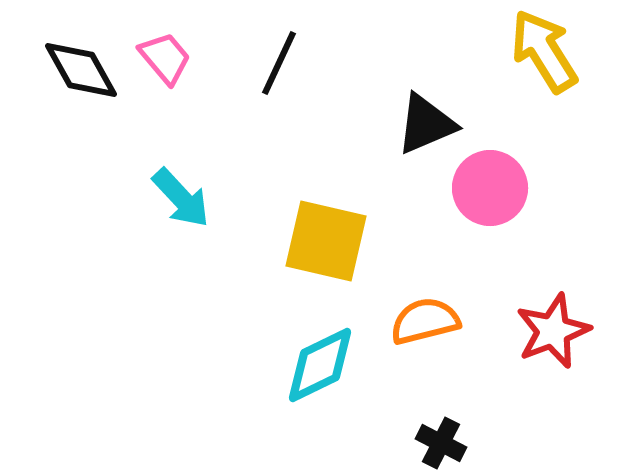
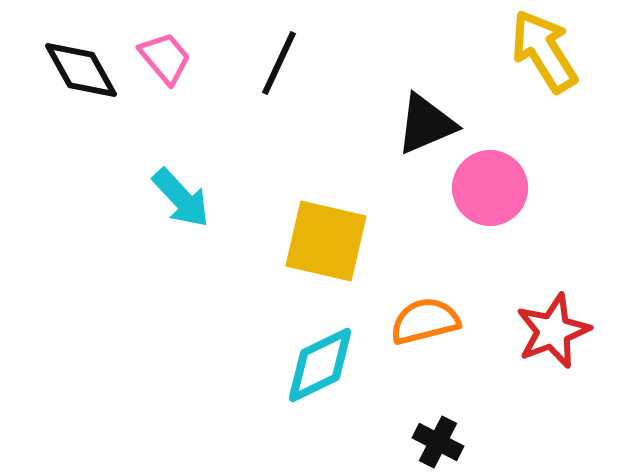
black cross: moved 3 px left, 1 px up
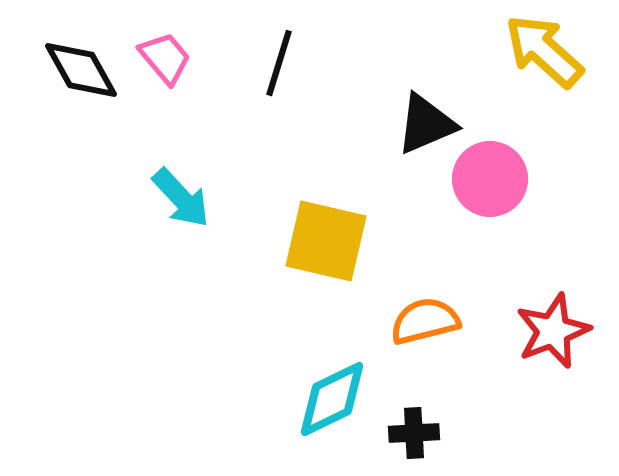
yellow arrow: rotated 16 degrees counterclockwise
black line: rotated 8 degrees counterclockwise
pink circle: moved 9 px up
cyan diamond: moved 12 px right, 34 px down
black cross: moved 24 px left, 9 px up; rotated 30 degrees counterclockwise
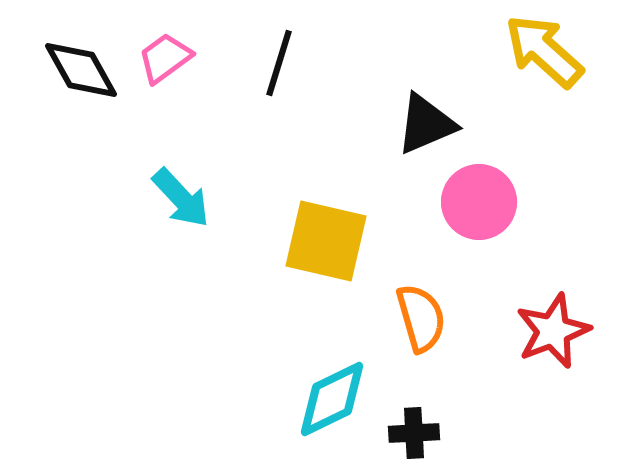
pink trapezoid: rotated 86 degrees counterclockwise
pink circle: moved 11 px left, 23 px down
orange semicircle: moved 4 px left, 3 px up; rotated 88 degrees clockwise
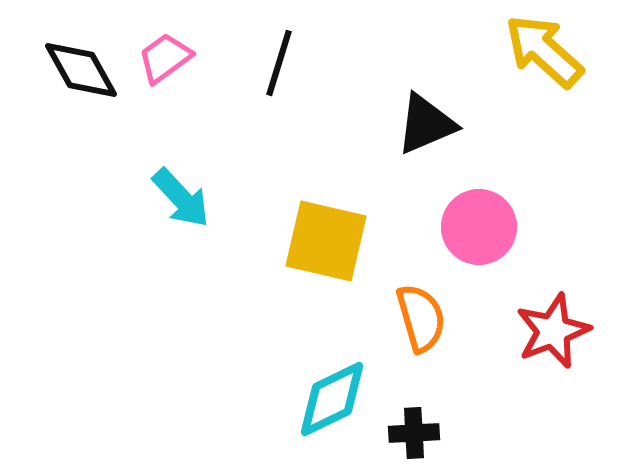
pink circle: moved 25 px down
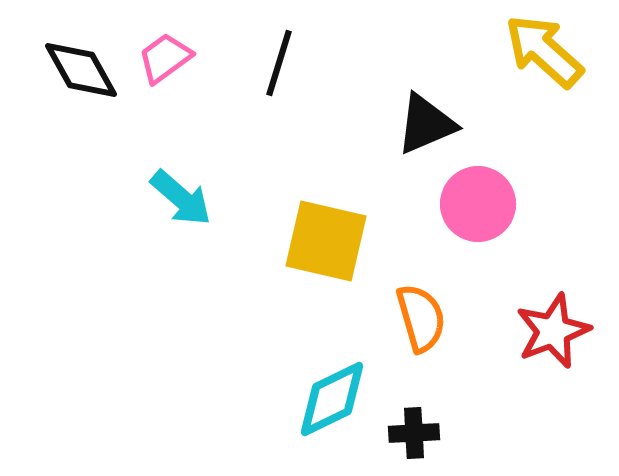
cyan arrow: rotated 6 degrees counterclockwise
pink circle: moved 1 px left, 23 px up
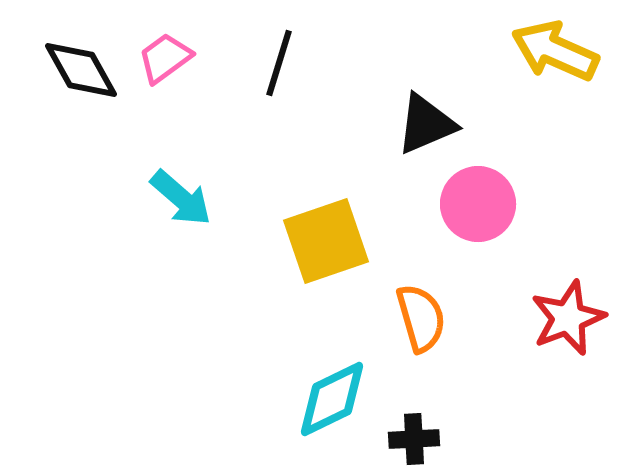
yellow arrow: moved 11 px right; rotated 18 degrees counterclockwise
yellow square: rotated 32 degrees counterclockwise
red star: moved 15 px right, 13 px up
black cross: moved 6 px down
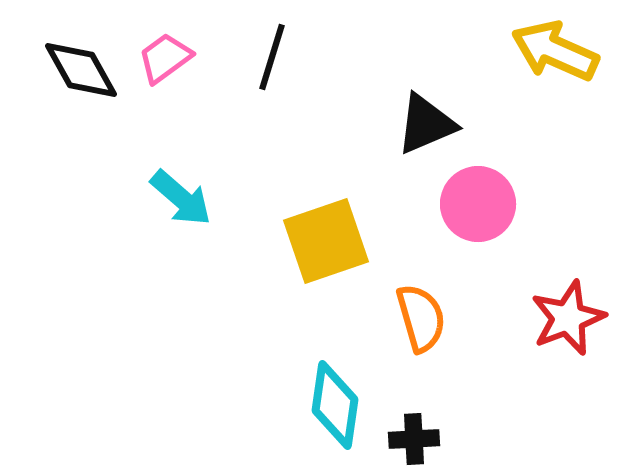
black line: moved 7 px left, 6 px up
cyan diamond: moved 3 px right, 6 px down; rotated 56 degrees counterclockwise
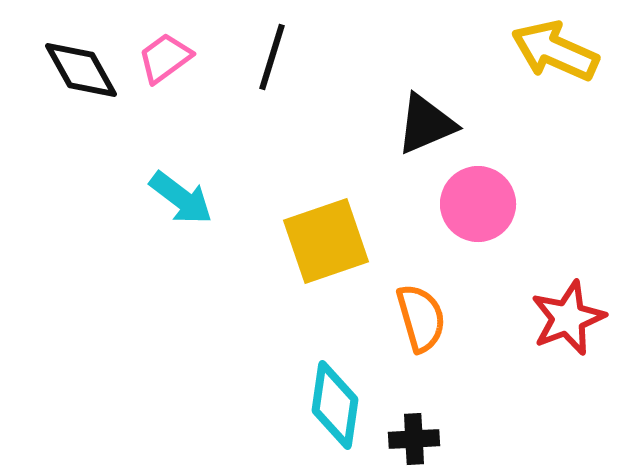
cyan arrow: rotated 4 degrees counterclockwise
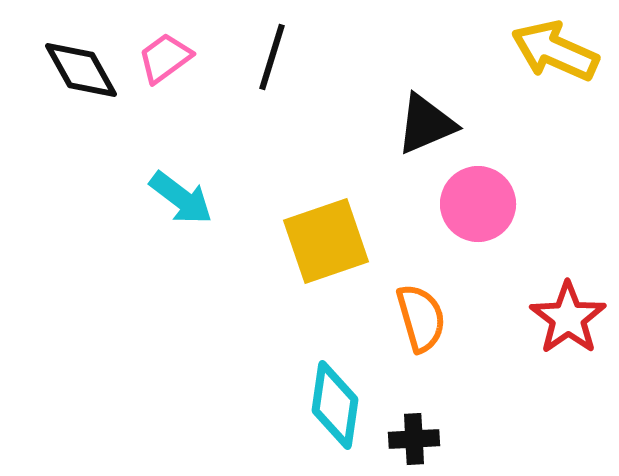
red star: rotated 14 degrees counterclockwise
